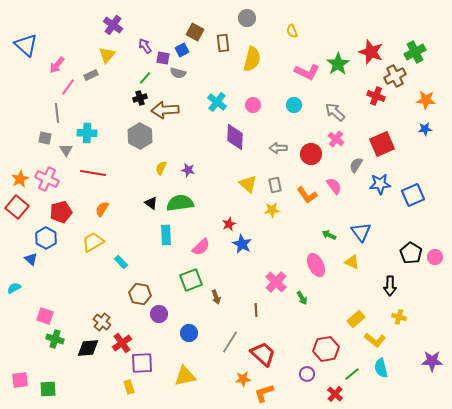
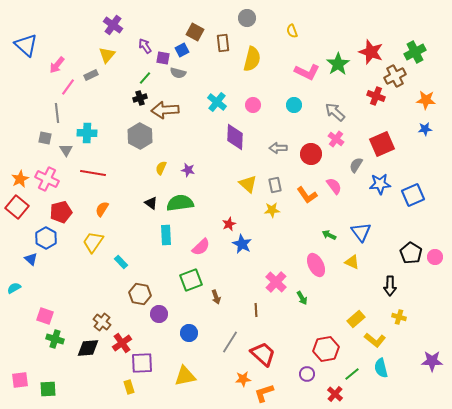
yellow trapezoid at (93, 242): rotated 25 degrees counterclockwise
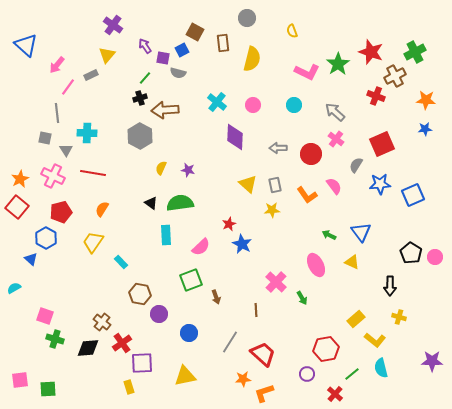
pink cross at (47, 179): moved 6 px right, 3 px up
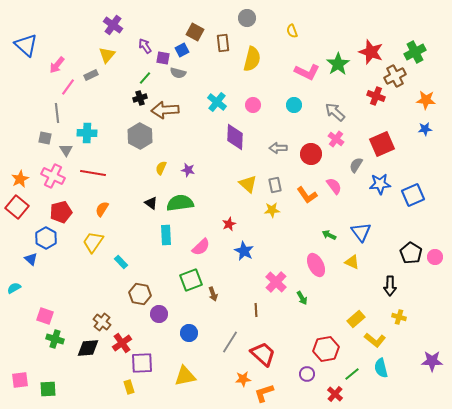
blue star at (242, 244): moved 2 px right, 7 px down
brown arrow at (216, 297): moved 3 px left, 3 px up
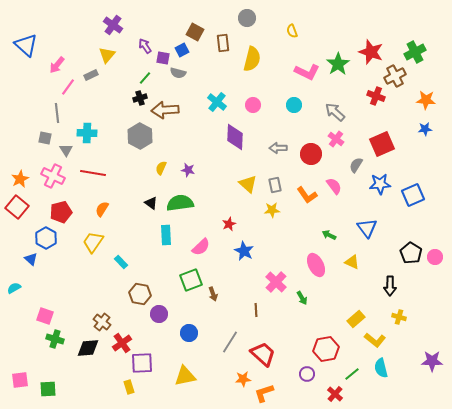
blue triangle at (361, 232): moved 6 px right, 4 px up
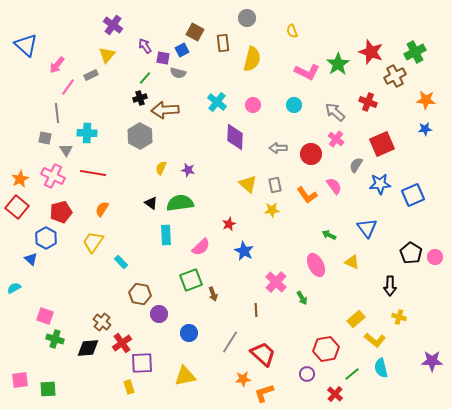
red cross at (376, 96): moved 8 px left, 6 px down
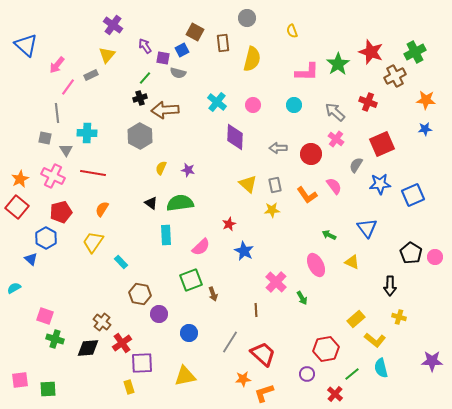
pink L-shape at (307, 72): rotated 25 degrees counterclockwise
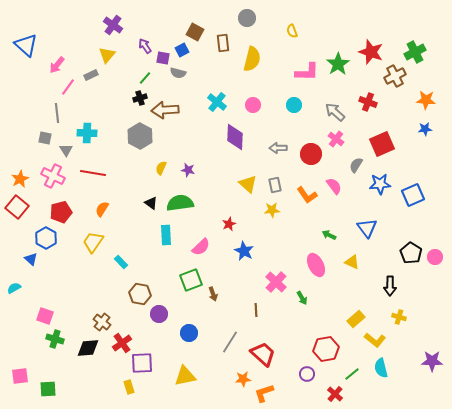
pink square at (20, 380): moved 4 px up
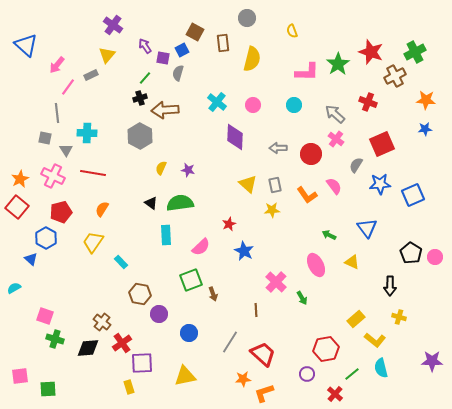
gray semicircle at (178, 73): rotated 91 degrees clockwise
gray arrow at (335, 112): moved 2 px down
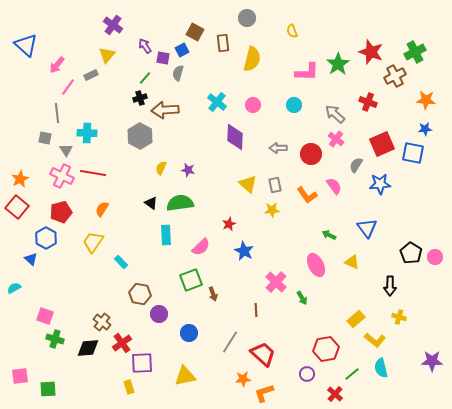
pink cross at (53, 176): moved 9 px right
blue square at (413, 195): moved 42 px up; rotated 35 degrees clockwise
